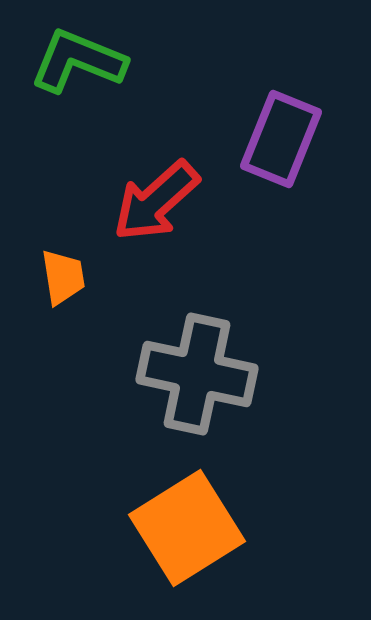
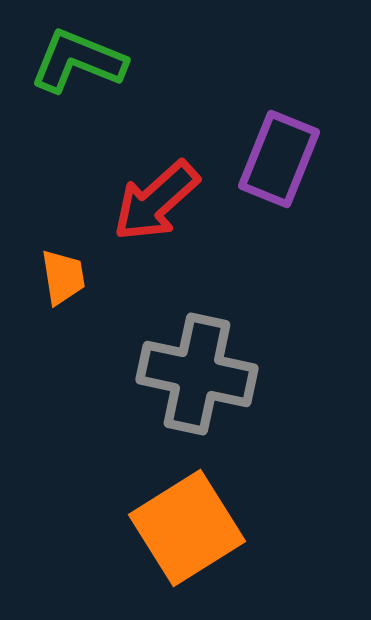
purple rectangle: moved 2 px left, 20 px down
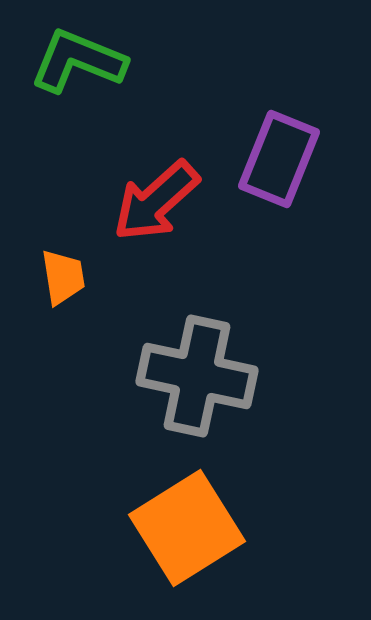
gray cross: moved 2 px down
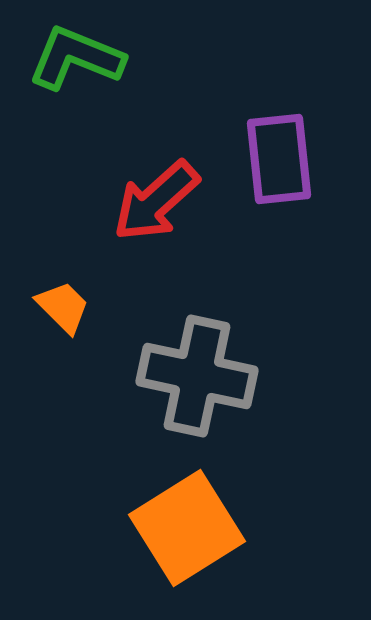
green L-shape: moved 2 px left, 3 px up
purple rectangle: rotated 28 degrees counterclockwise
orange trapezoid: moved 30 px down; rotated 36 degrees counterclockwise
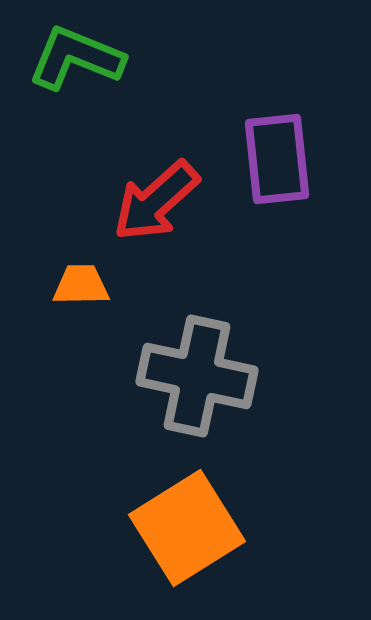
purple rectangle: moved 2 px left
orange trapezoid: moved 18 px right, 22 px up; rotated 46 degrees counterclockwise
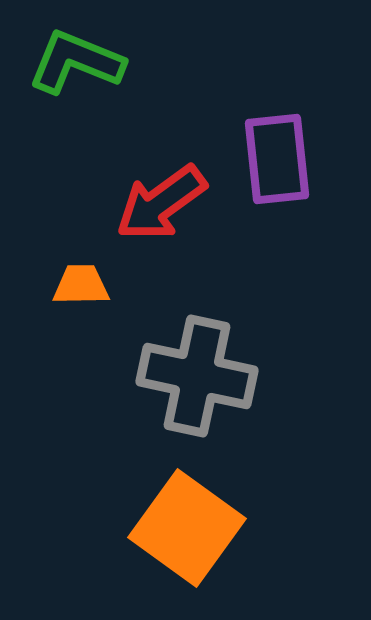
green L-shape: moved 4 px down
red arrow: moved 5 px right, 2 px down; rotated 6 degrees clockwise
orange square: rotated 22 degrees counterclockwise
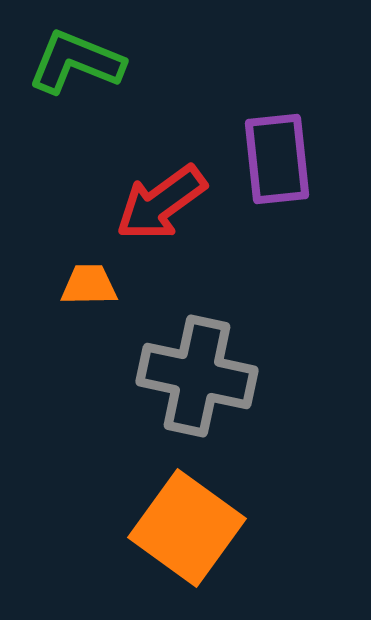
orange trapezoid: moved 8 px right
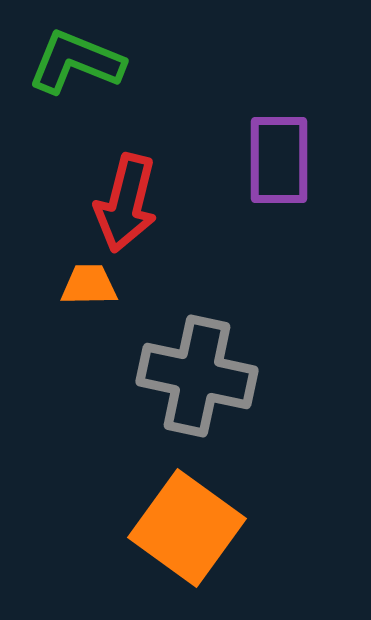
purple rectangle: moved 2 px right, 1 px down; rotated 6 degrees clockwise
red arrow: moved 35 px left; rotated 40 degrees counterclockwise
